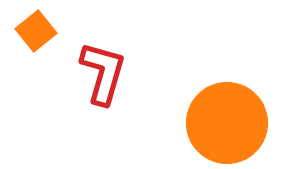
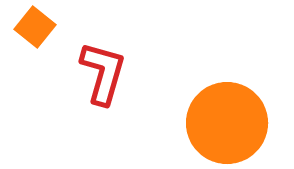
orange square: moved 1 px left, 4 px up; rotated 12 degrees counterclockwise
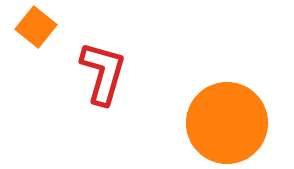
orange square: moved 1 px right
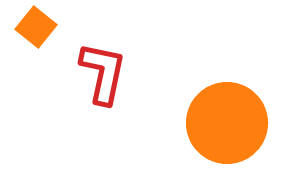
red L-shape: rotated 4 degrees counterclockwise
